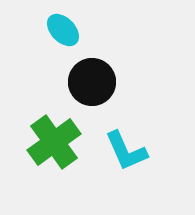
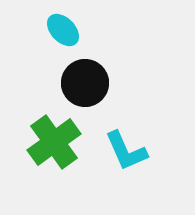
black circle: moved 7 px left, 1 px down
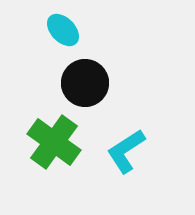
green cross: rotated 18 degrees counterclockwise
cyan L-shape: rotated 81 degrees clockwise
